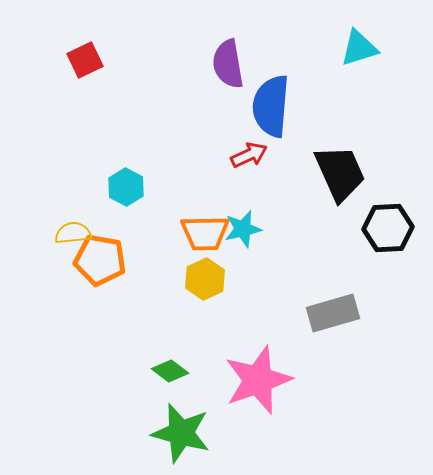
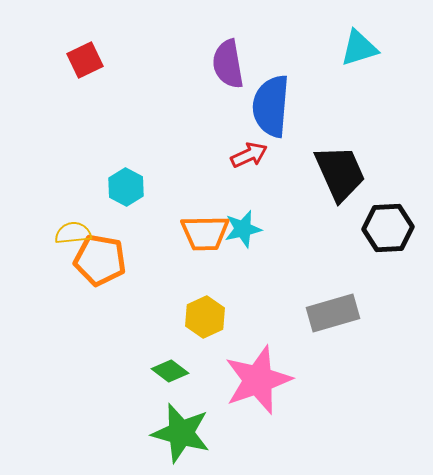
yellow hexagon: moved 38 px down
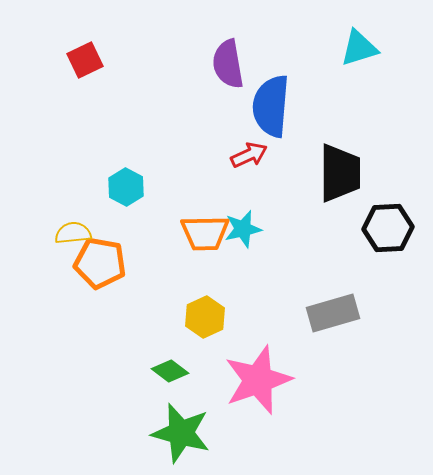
black trapezoid: rotated 24 degrees clockwise
orange pentagon: moved 3 px down
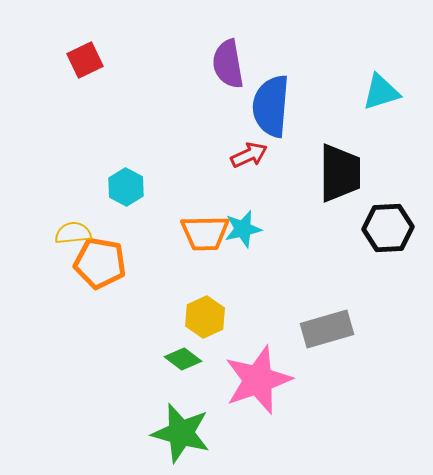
cyan triangle: moved 22 px right, 44 px down
gray rectangle: moved 6 px left, 16 px down
green diamond: moved 13 px right, 12 px up
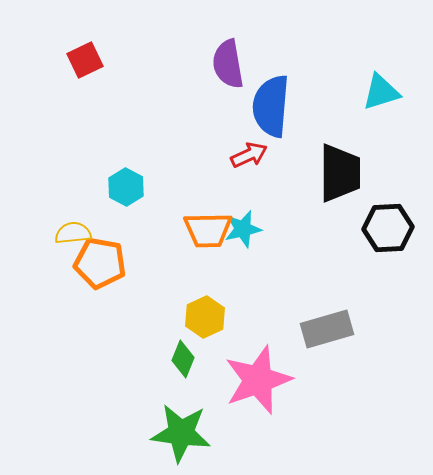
orange trapezoid: moved 3 px right, 3 px up
green diamond: rotated 75 degrees clockwise
green star: rotated 8 degrees counterclockwise
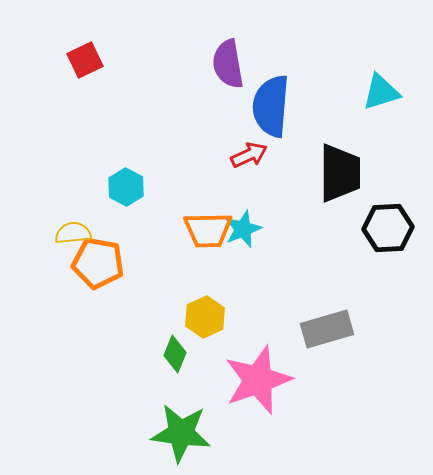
cyan star: rotated 9 degrees counterclockwise
orange pentagon: moved 2 px left
green diamond: moved 8 px left, 5 px up
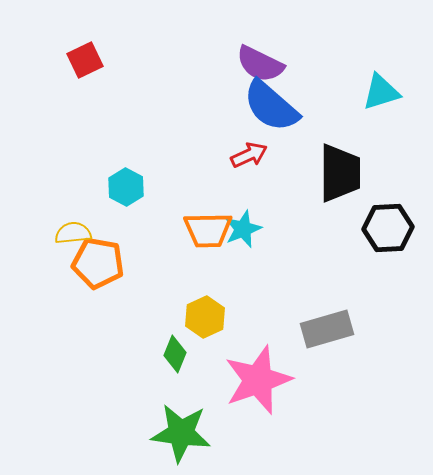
purple semicircle: moved 32 px right; rotated 54 degrees counterclockwise
blue semicircle: rotated 54 degrees counterclockwise
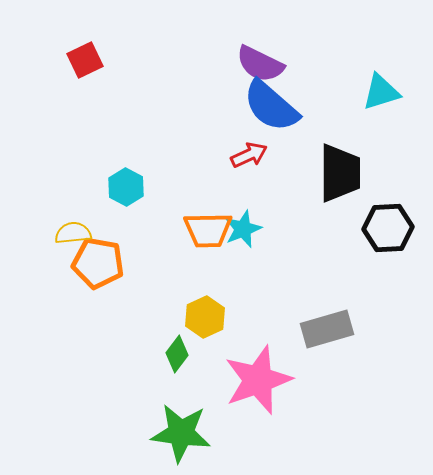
green diamond: moved 2 px right; rotated 15 degrees clockwise
